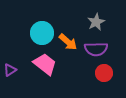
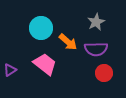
cyan circle: moved 1 px left, 5 px up
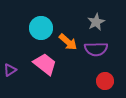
red circle: moved 1 px right, 8 px down
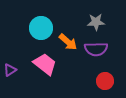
gray star: rotated 24 degrees clockwise
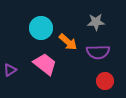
purple semicircle: moved 2 px right, 3 px down
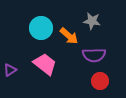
gray star: moved 4 px left, 1 px up; rotated 12 degrees clockwise
orange arrow: moved 1 px right, 6 px up
purple semicircle: moved 4 px left, 3 px down
red circle: moved 5 px left
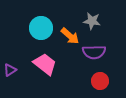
orange arrow: moved 1 px right
purple semicircle: moved 3 px up
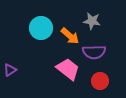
pink trapezoid: moved 23 px right, 5 px down
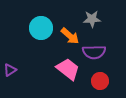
gray star: moved 2 px up; rotated 12 degrees counterclockwise
